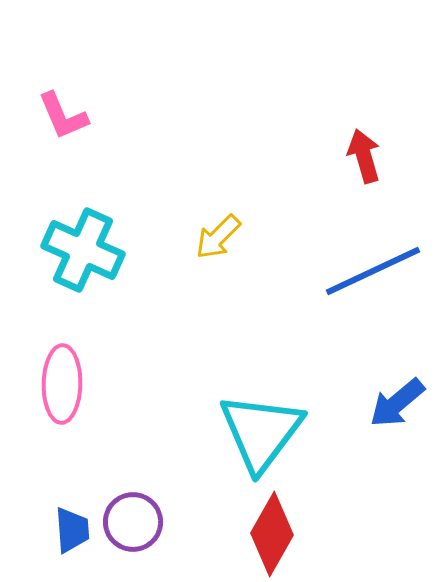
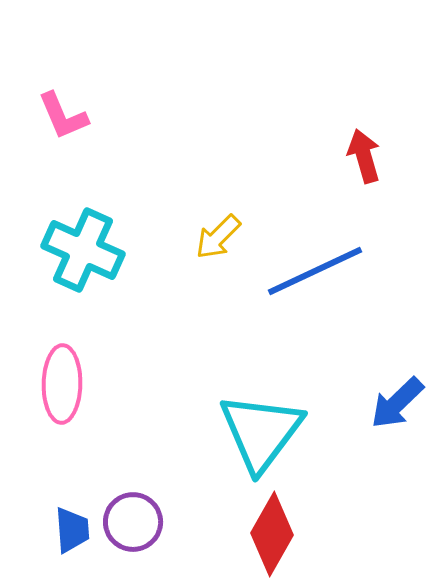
blue line: moved 58 px left
blue arrow: rotated 4 degrees counterclockwise
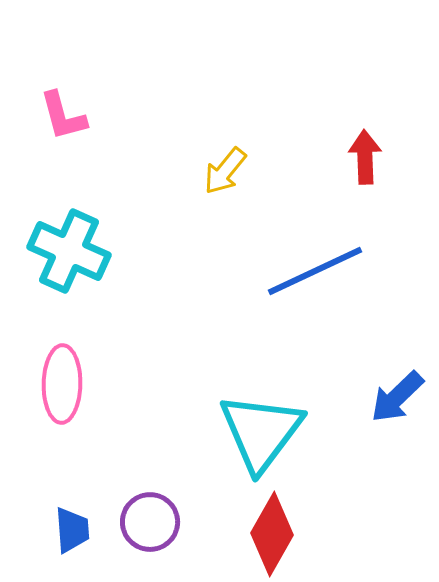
pink L-shape: rotated 8 degrees clockwise
red arrow: moved 1 px right, 1 px down; rotated 14 degrees clockwise
yellow arrow: moved 7 px right, 66 px up; rotated 6 degrees counterclockwise
cyan cross: moved 14 px left, 1 px down
blue arrow: moved 6 px up
purple circle: moved 17 px right
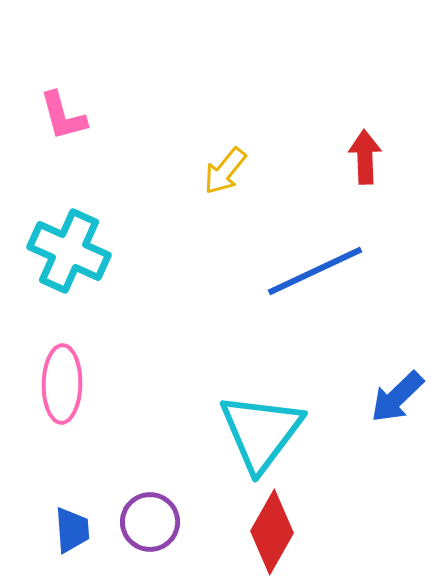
red diamond: moved 2 px up
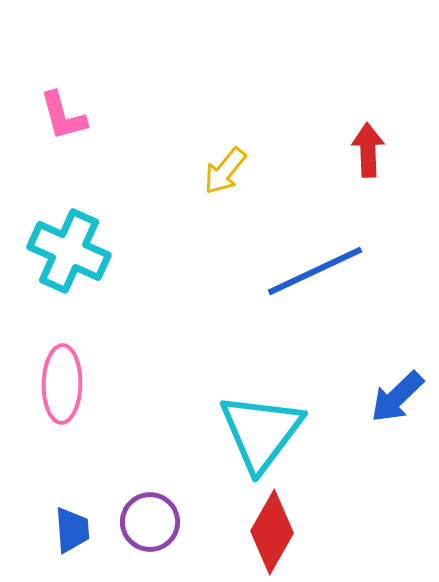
red arrow: moved 3 px right, 7 px up
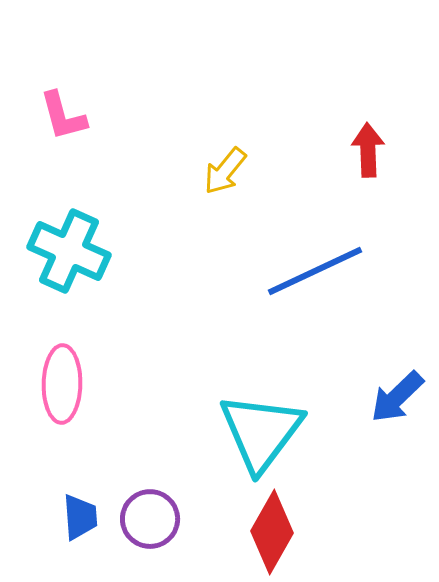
purple circle: moved 3 px up
blue trapezoid: moved 8 px right, 13 px up
